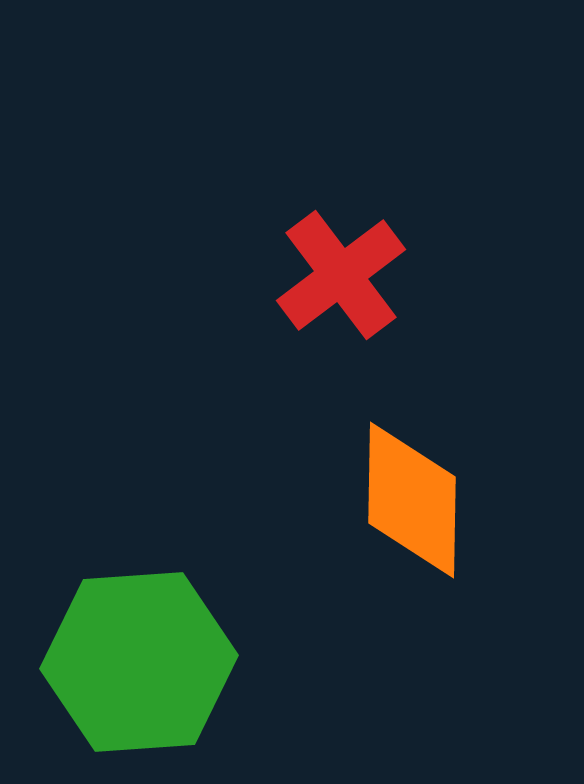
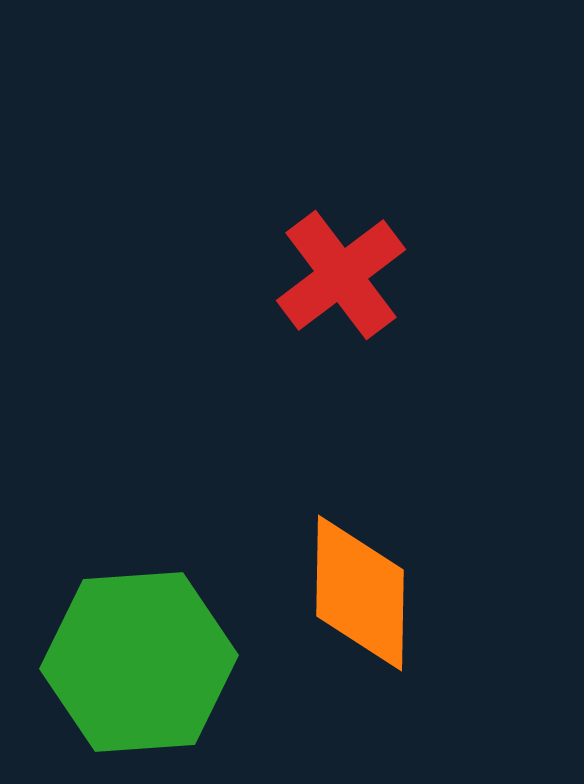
orange diamond: moved 52 px left, 93 px down
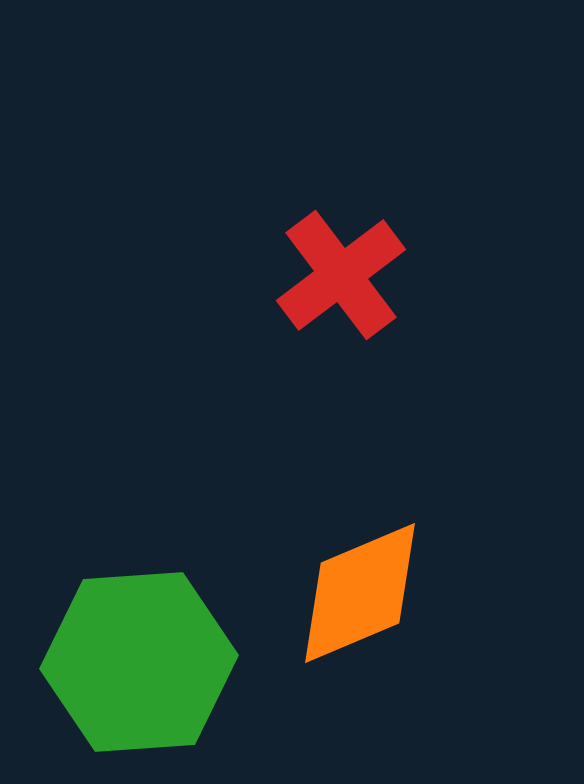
orange diamond: rotated 66 degrees clockwise
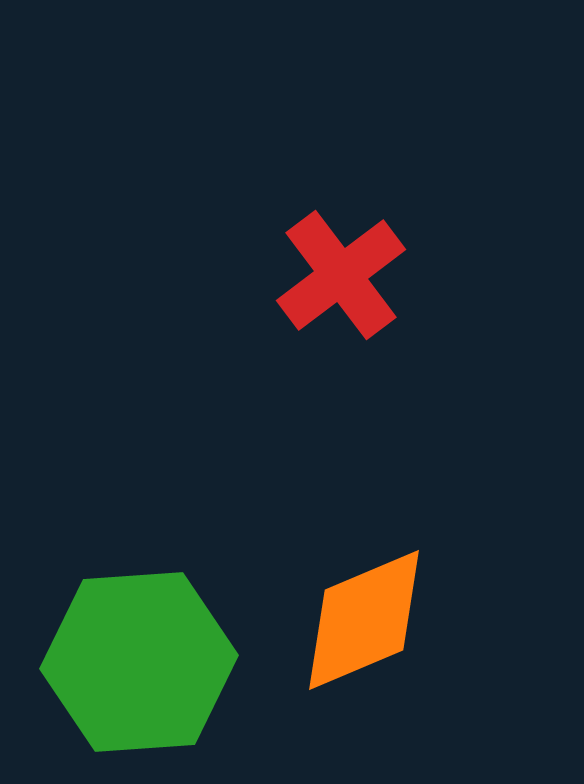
orange diamond: moved 4 px right, 27 px down
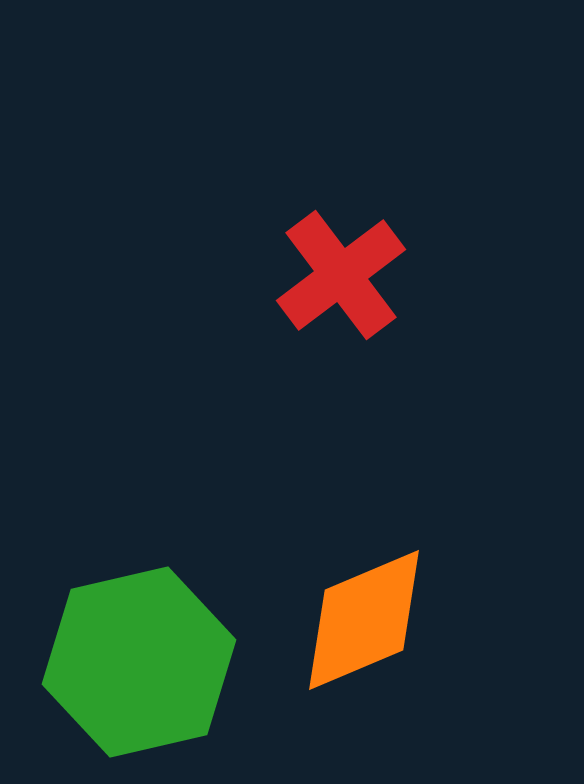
green hexagon: rotated 9 degrees counterclockwise
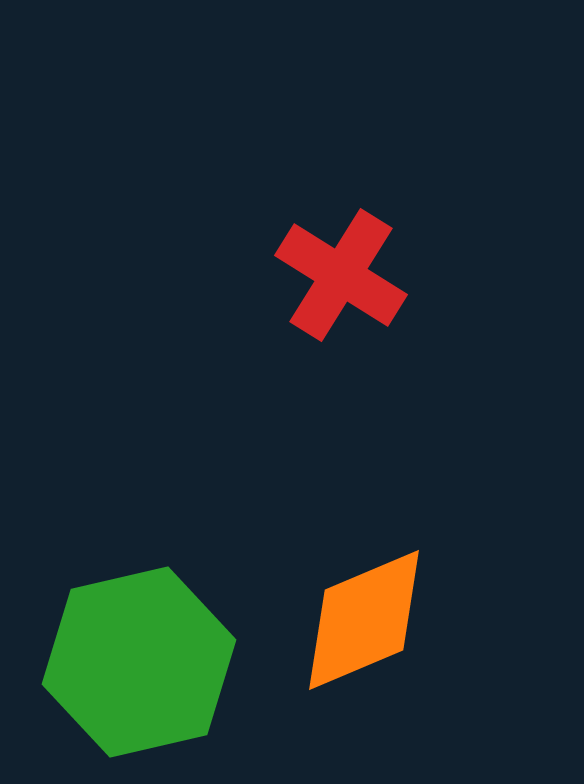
red cross: rotated 21 degrees counterclockwise
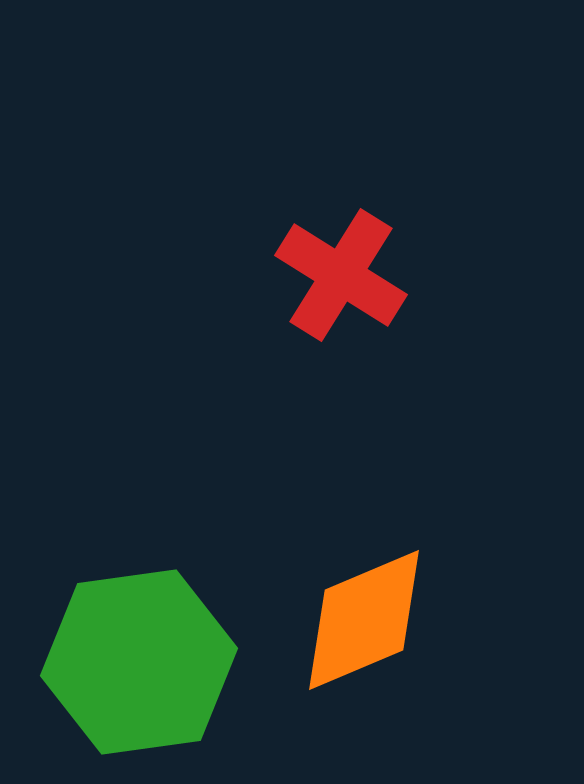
green hexagon: rotated 5 degrees clockwise
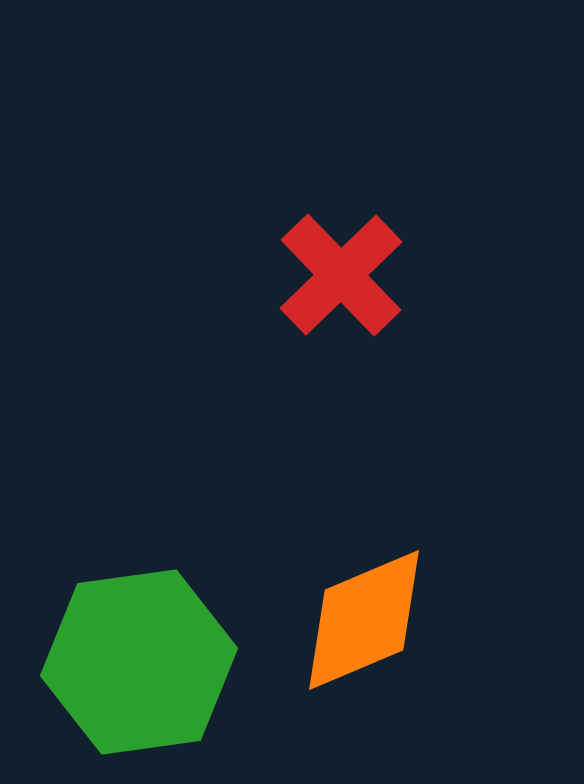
red cross: rotated 14 degrees clockwise
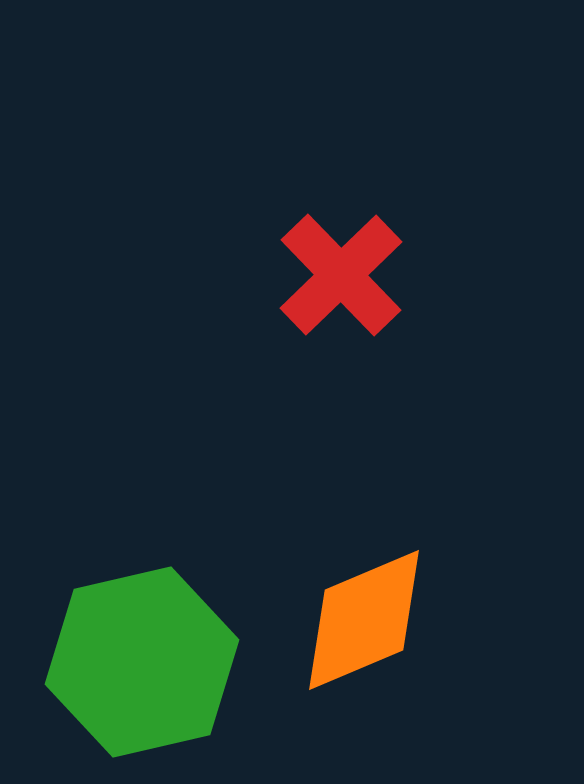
green hexagon: moved 3 px right; rotated 5 degrees counterclockwise
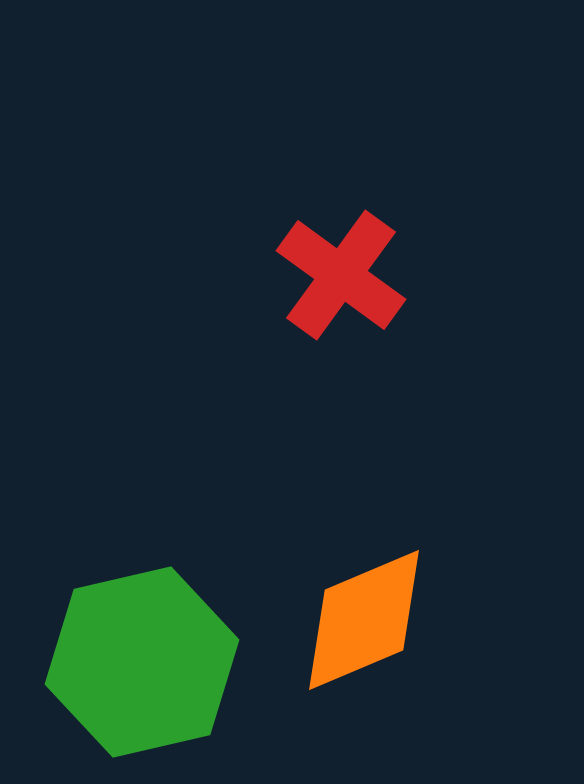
red cross: rotated 10 degrees counterclockwise
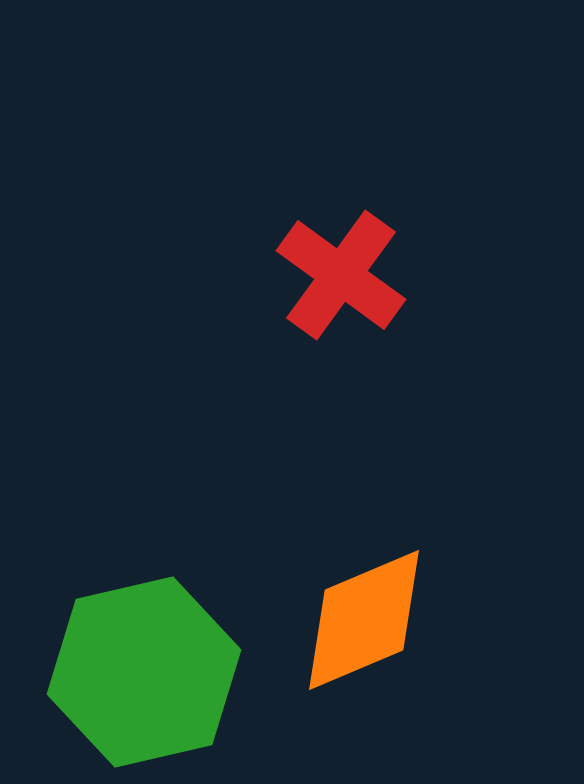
green hexagon: moved 2 px right, 10 px down
